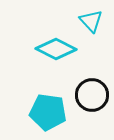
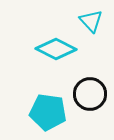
black circle: moved 2 px left, 1 px up
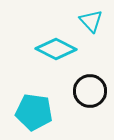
black circle: moved 3 px up
cyan pentagon: moved 14 px left
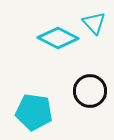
cyan triangle: moved 3 px right, 2 px down
cyan diamond: moved 2 px right, 11 px up
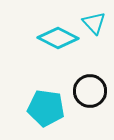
cyan pentagon: moved 12 px right, 4 px up
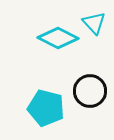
cyan pentagon: rotated 6 degrees clockwise
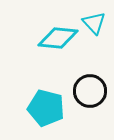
cyan diamond: rotated 21 degrees counterclockwise
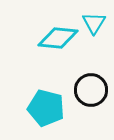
cyan triangle: rotated 15 degrees clockwise
black circle: moved 1 px right, 1 px up
